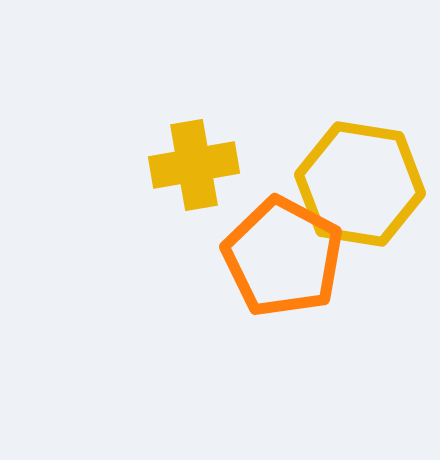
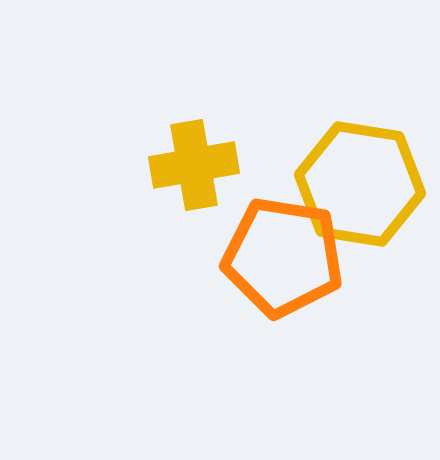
orange pentagon: rotated 19 degrees counterclockwise
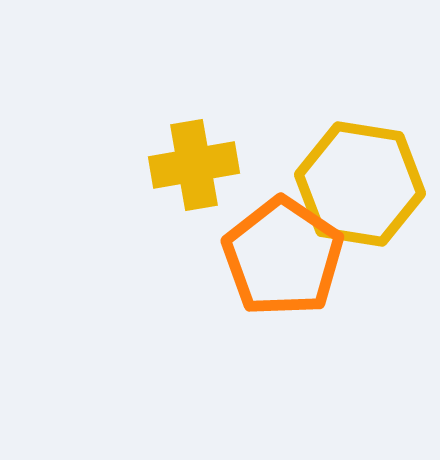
orange pentagon: rotated 25 degrees clockwise
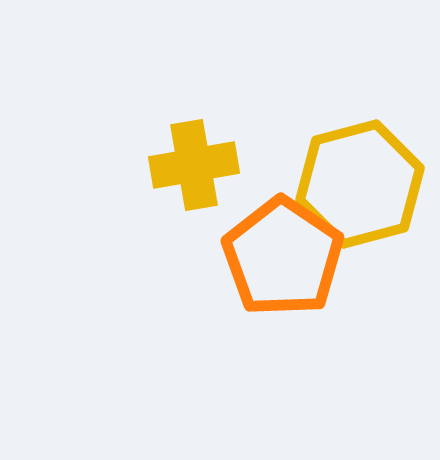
yellow hexagon: rotated 24 degrees counterclockwise
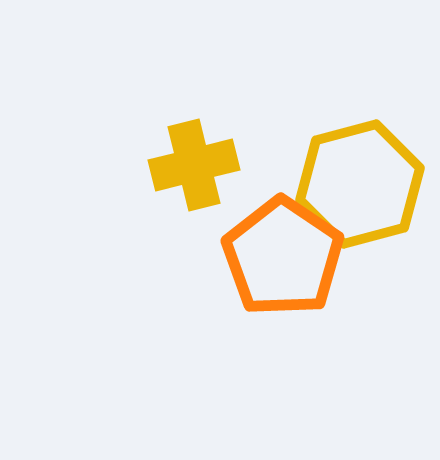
yellow cross: rotated 4 degrees counterclockwise
